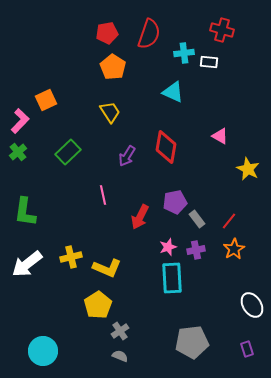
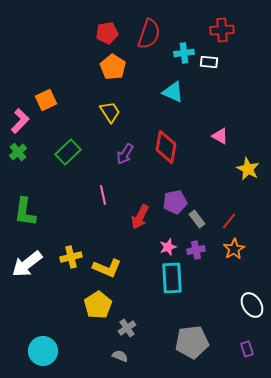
red cross: rotated 20 degrees counterclockwise
purple arrow: moved 2 px left, 2 px up
gray cross: moved 7 px right, 3 px up
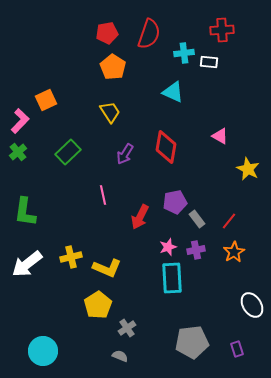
orange star: moved 3 px down
purple rectangle: moved 10 px left
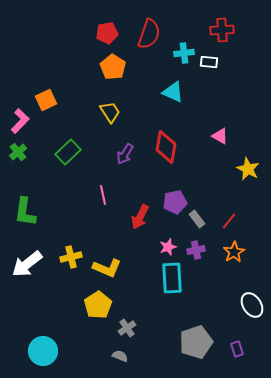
gray pentagon: moved 4 px right; rotated 12 degrees counterclockwise
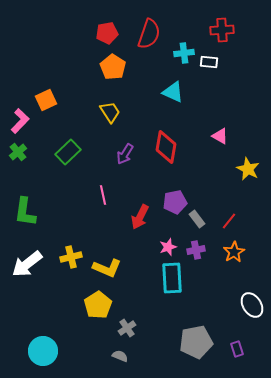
gray pentagon: rotated 8 degrees clockwise
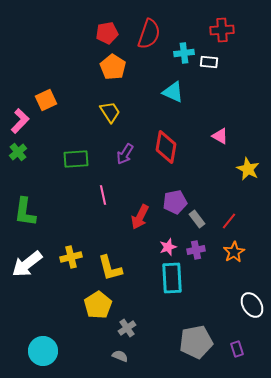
green rectangle: moved 8 px right, 7 px down; rotated 40 degrees clockwise
yellow L-shape: moved 3 px right; rotated 52 degrees clockwise
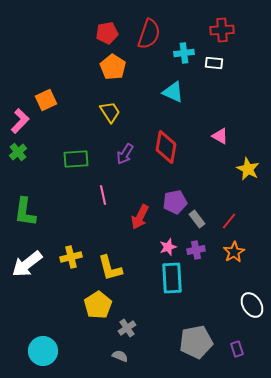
white rectangle: moved 5 px right, 1 px down
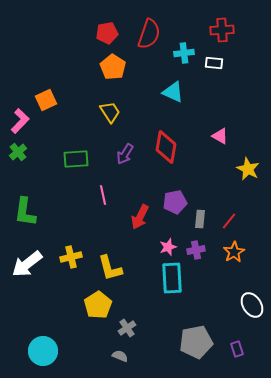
gray rectangle: moved 3 px right; rotated 42 degrees clockwise
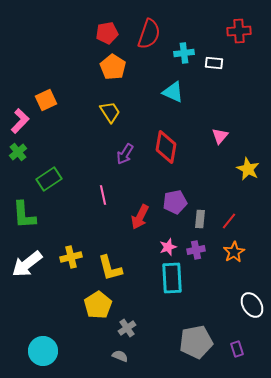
red cross: moved 17 px right, 1 px down
pink triangle: rotated 42 degrees clockwise
green rectangle: moved 27 px left, 20 px down; rotated 30 degrees counterclockwise
green L-shape: moved 1 px left, 3 px down; rotated 12 degrees counterclockwise
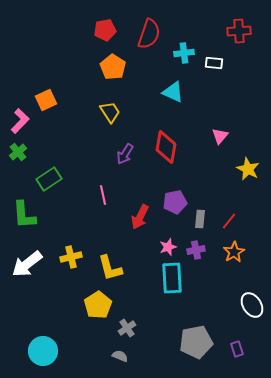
red pentagon: moved 2 px left, 3 px up
